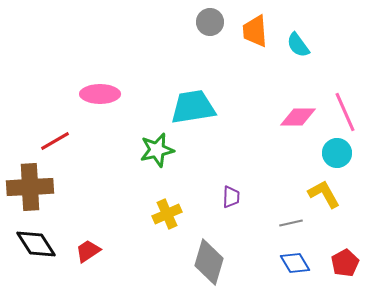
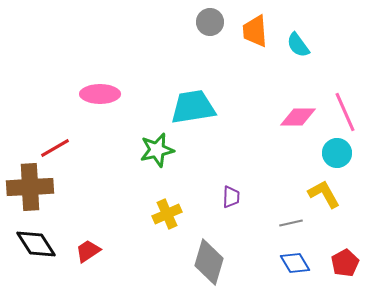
red line: moved 7 px down
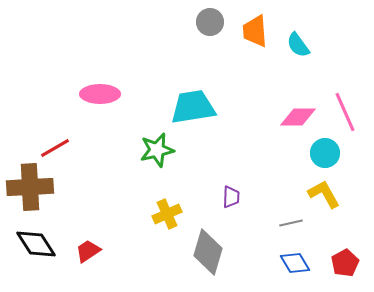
cyan circle: moved 12 px left
gray diamond: moved 1 px left, 10 px up
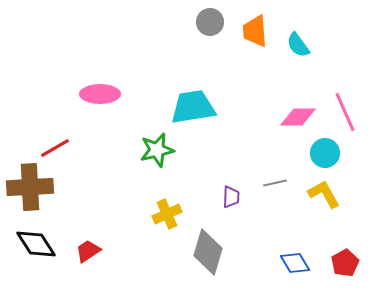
gray line: moved 16 px left, 40 px up
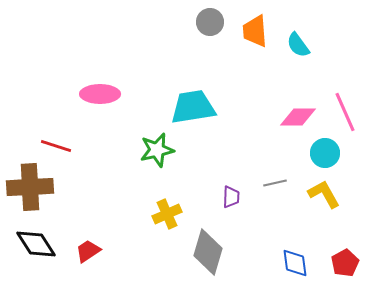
red line: moved 1 px right, 2 px up; rotated 48 degrees clockwise
blue diamond: rotated 24 degrees clockwise
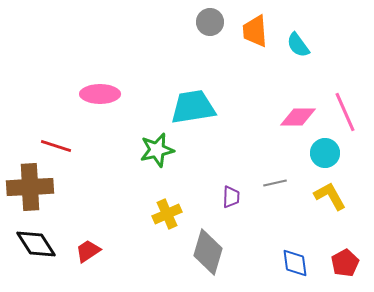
yellow L-shape: moved 6 px right, 2 px down
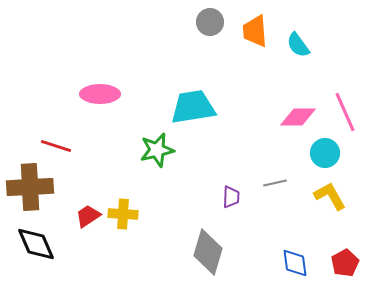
yellow cross: moved 44 px left; rotated 28 degrees clockwise
black diamond: rotated 9 degrees clockwise
red trapezoid: moved 35 px up
